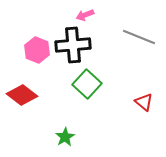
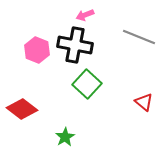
black cross: moved 2 px right; rotated 16 degrees clockwise
red diamond: moved 14 px down
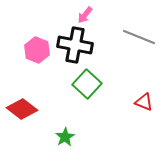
pink arrow: rotated 30 degrees counterclockwise
red triangle: rotated 18 degrees counterclockwise
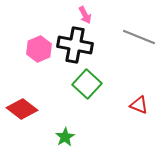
pink arrow: rotated 66 degrees counterclockwise
pink hexagon: moved 2 px right, 1 px up; rotated 15 degrees clockwise
red triangle: moved 5 px left, 3 px down
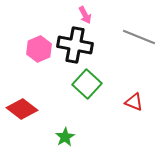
red triangle: moved 5 px left, 3 px up
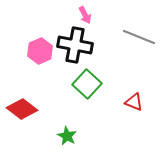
pink hexagon: moved 1 px right, 2 px down
green star: moved 2 px right, 1 px up; rotated 12 degrees counterclockwise
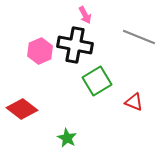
green square: moved 10 px right, 3 px up; rotated 16 degrees clockwise
green star: moved 2 px down
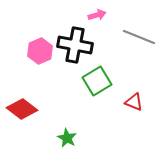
pink arrow: moved 12 px right; rotated 78 degrees counterclockwise
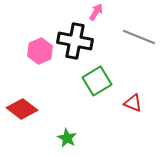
pink arrow: moved 1 px left, 3 px up; rotated 42 degrees counterclockwise
black cross: moved 4 px up
red triangle: moved 1 px left, 1 px down
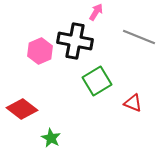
green star: moved 16 px left
